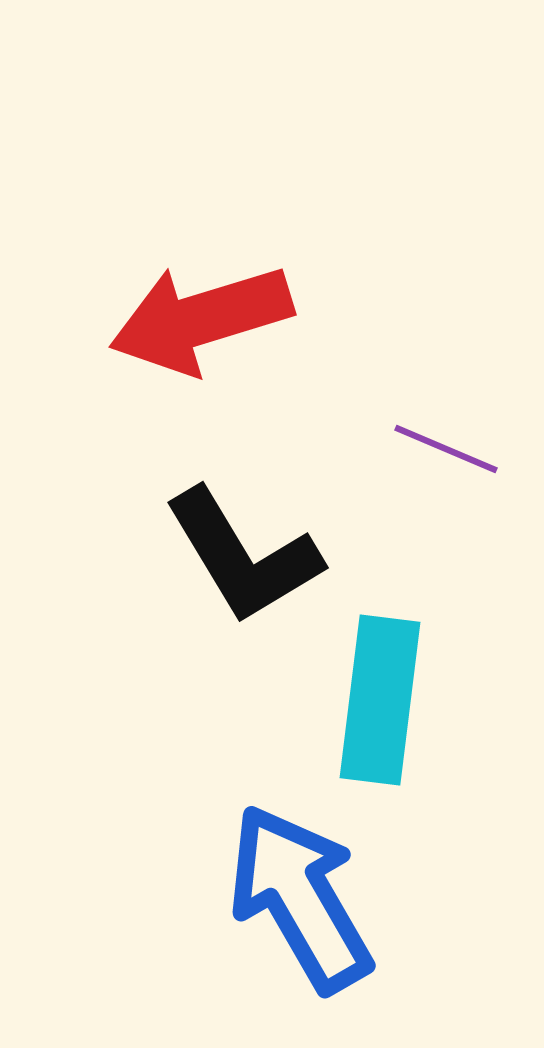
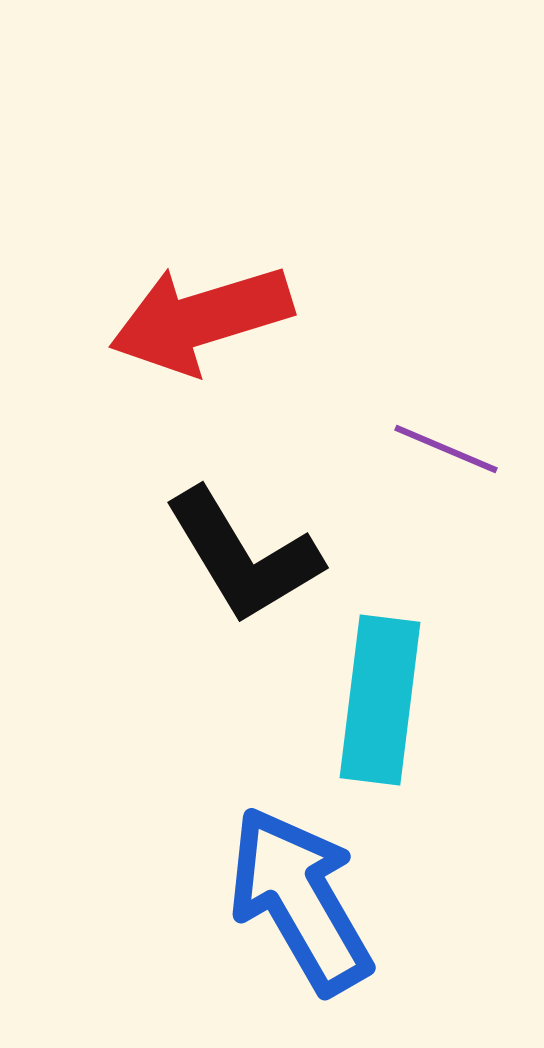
blue arrow: moved 2 px down
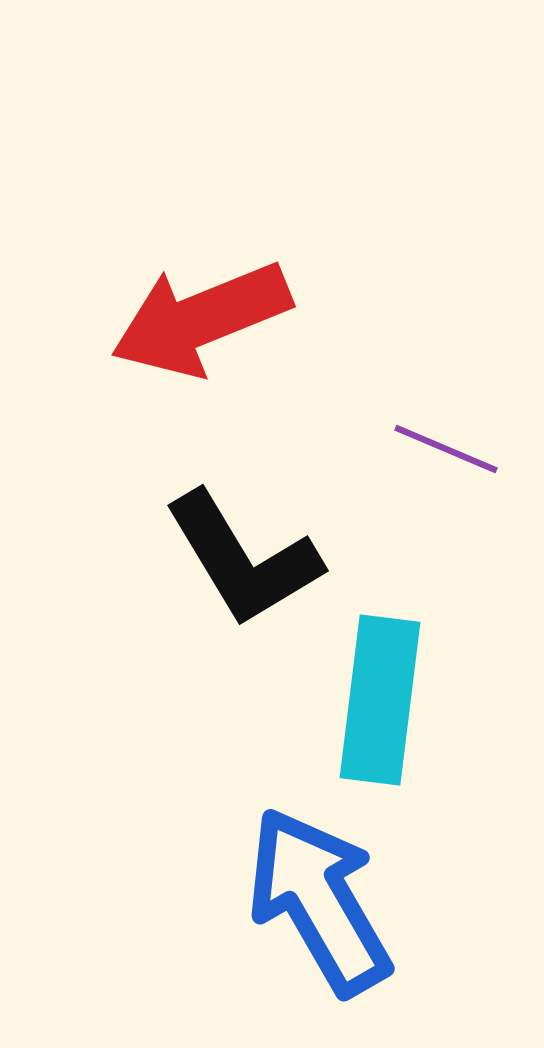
red arrow: rotated 5 degrees counterclockwise
black L-shape: moved 3 px down
blue arrow: moved 19 px right, 1 px down
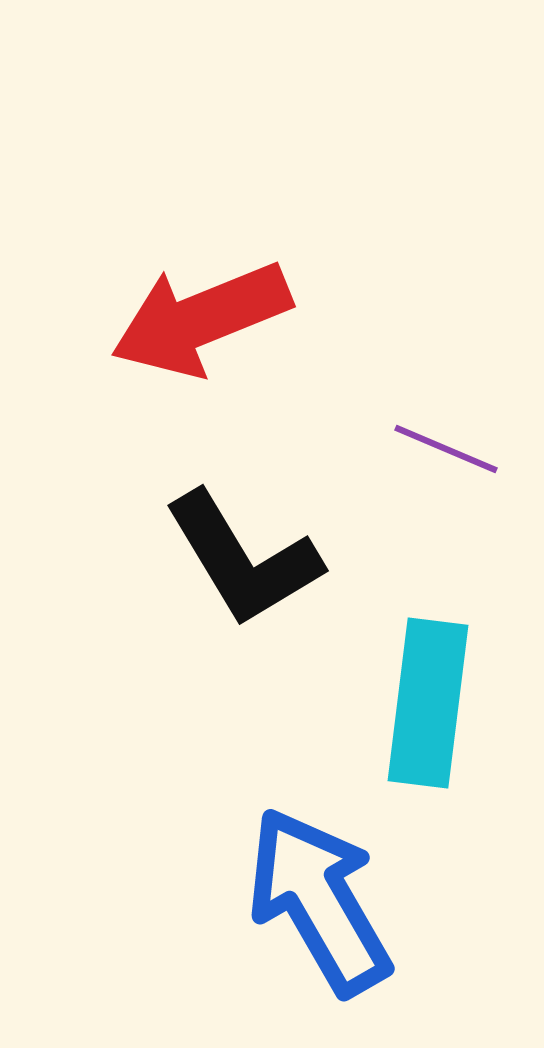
cyan rectangle: moved 48 px right, 3 px down
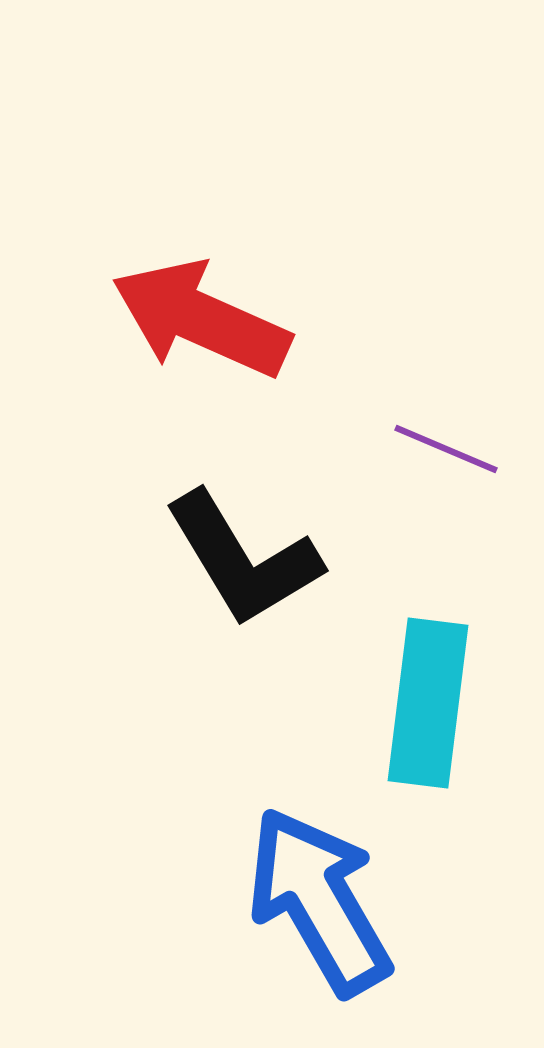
red arrow: rotated 46 degrees clockwise
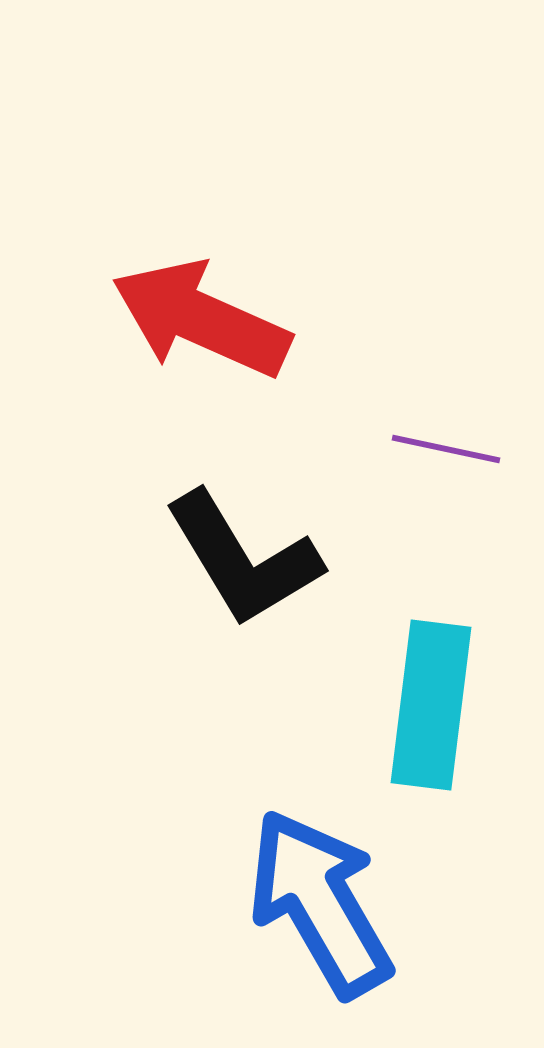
purple line: rotated 11 degrees counterclockwise
cyan rectangle: moved 3 px right, 2 px down
blue arrow: moved 1 px right, 2 px down
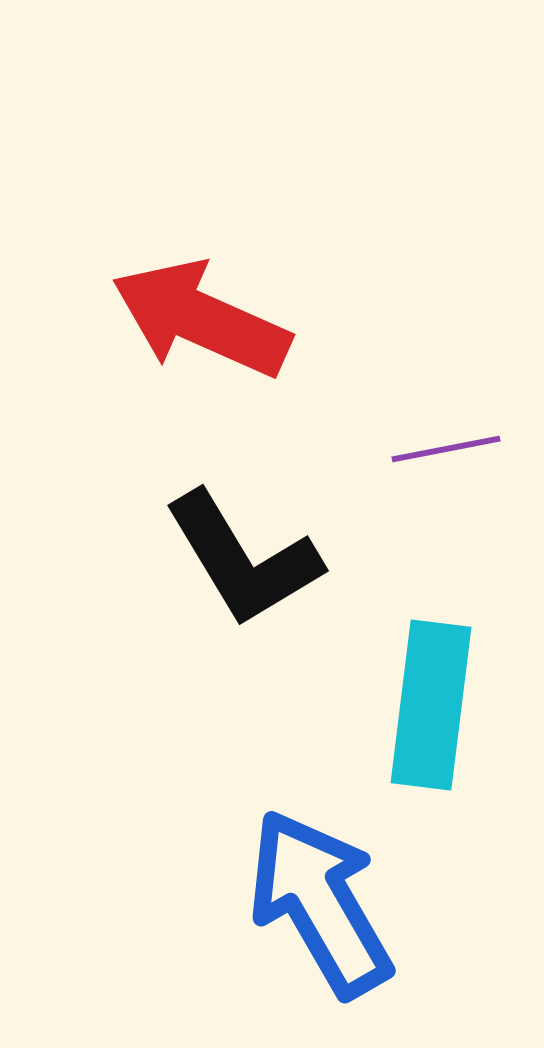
purple line: rotated 23 degrees counterclockwise
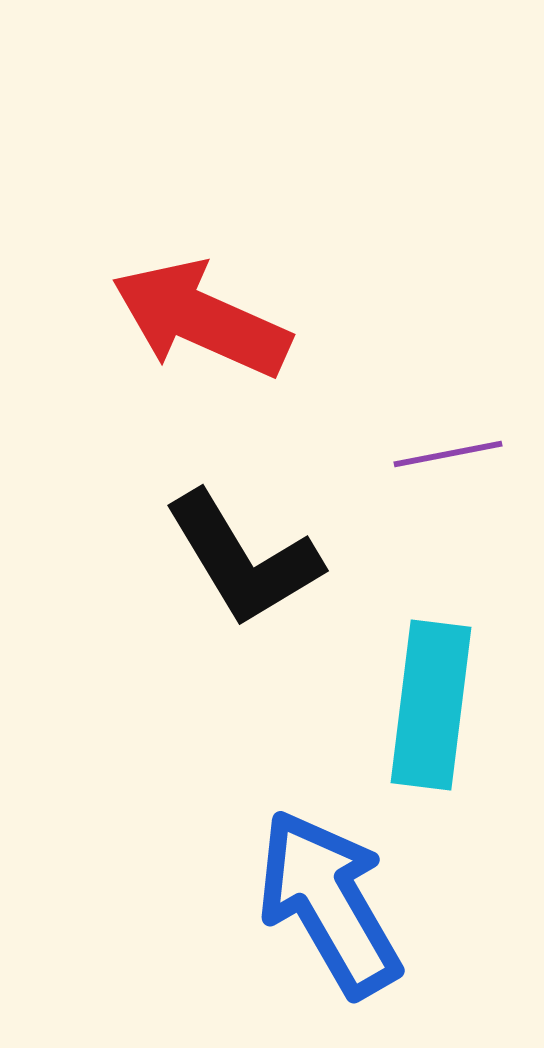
purple line: moved 2 px right, 5 px down
blue arrow: moved 9 px right
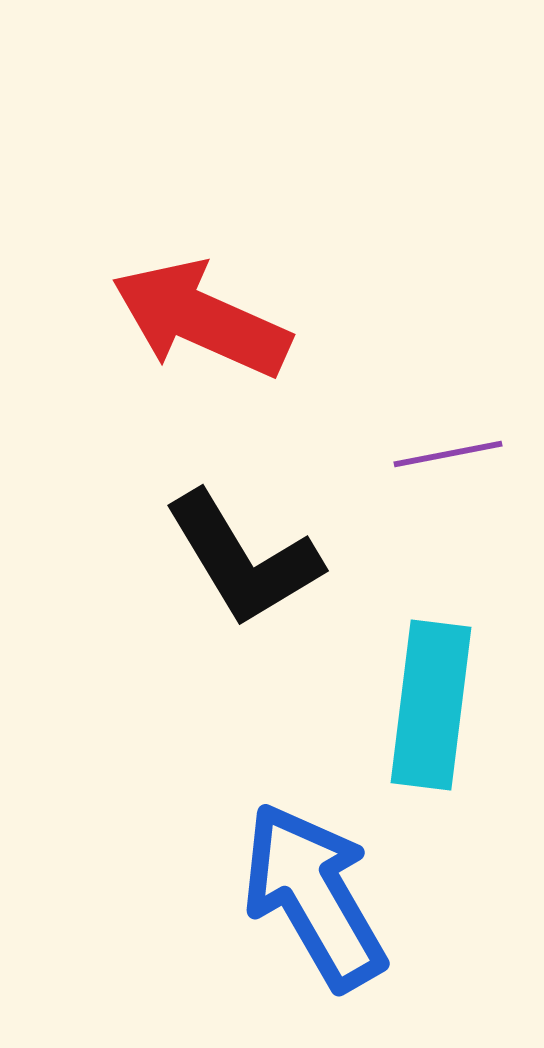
blue arrow: moved 15 px left, 7 px up
